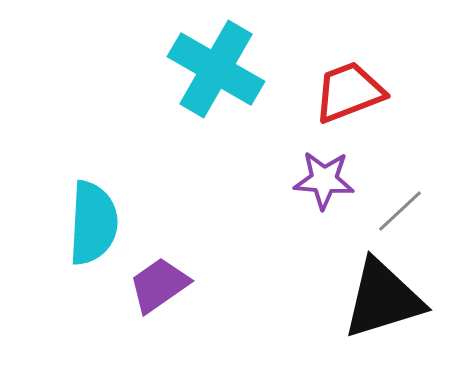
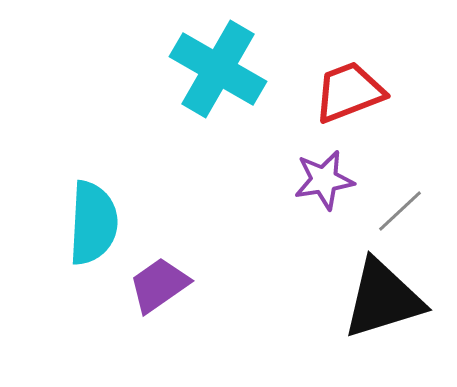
cyan cross: moved 2 px right
purple star: rotated 14 degrees counterclockwise
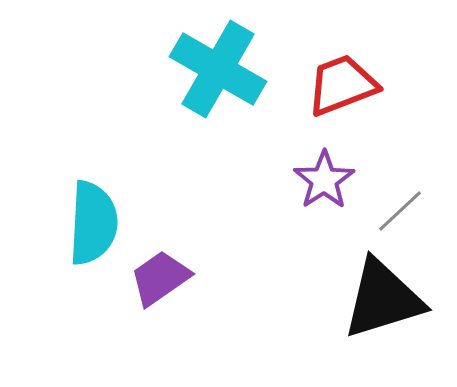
red trapezoid: moved 7 px left, 7 px up
purple star: rotated 24 degrees counterclockwise
purple trapezoid: moved 1 px right, 7 px up
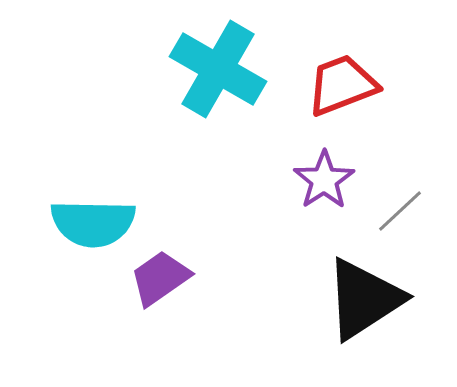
cyan semicircle: rotated 88 degrees clockwise
black triangle: moved 19 px left; rotated 16 degrees counterclockwise
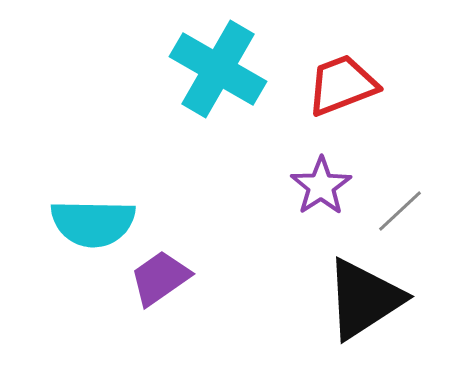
purple star: moved 3 px left, 6 px down
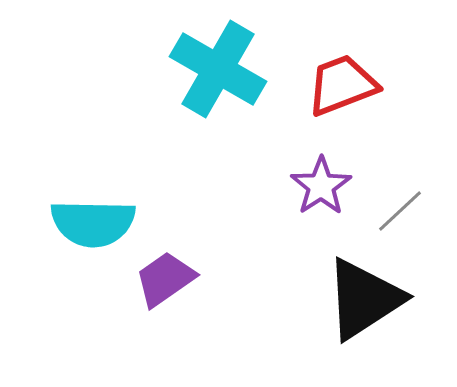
purple trapezoid: moved 5 px right, 1 px down
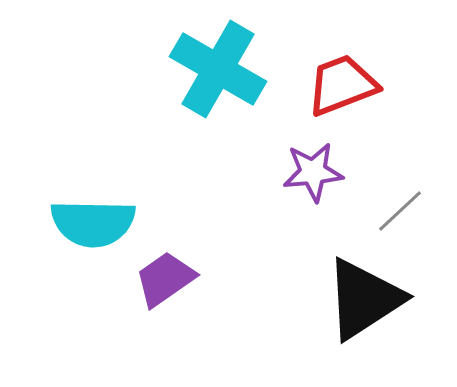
purple star: moved 8 px left, 14 px up; rotated 28 degrees clockwise
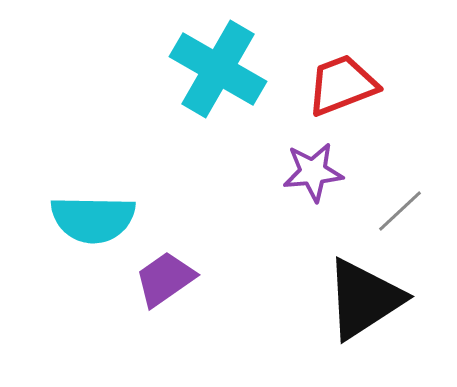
cyan semicircle: moved 4 px up
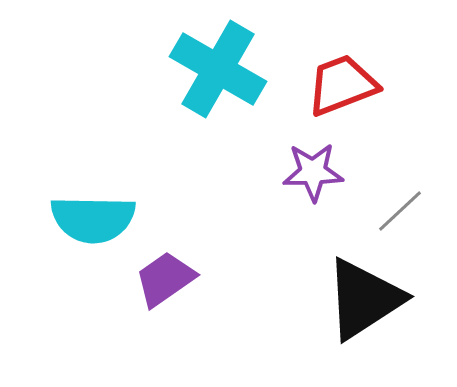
purple star: rotated 4 degrees clockwise
